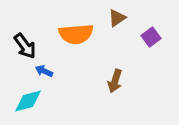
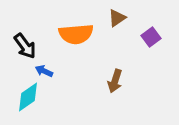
cyan diamond: moved 4 px up; rotated 20 degrees counterclockwise
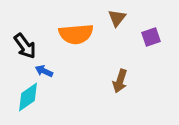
brown triangle: rotated 18 degrees counterclockwise
purple square: rotated 18 degrees clockwise
brown arrow: moved 5 px right
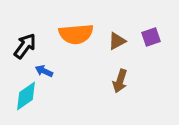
brown triangle: moved 23 px down; rotated 24 degrees clockwise
black arrow: rotated 108 degrees counterclockwise
cyan diamond: moved 2 px left, 1 px up
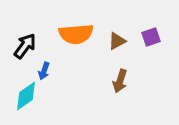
blue arrow: rotated 96 degrees counterclockwise
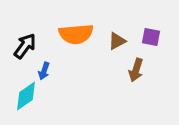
purple square: rotated 30 degrees clockwise
brown arrow: moved 16 px right, 11 px up
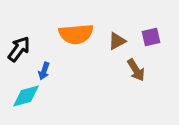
purple square: rotated 24 degrees counterclockwise
black arrow: moved 6 px left, 3 px down
brown arrow: rotated 50 degrees counterclockwise
cyan diamond: rotated 20 degrees clockwise
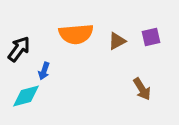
brown arrow: moved 6 px right, 19 px down
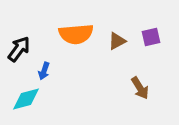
brown arrow: moved 2 px left, 1 px up
cyan diamond: moved 3 px down
